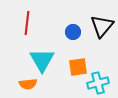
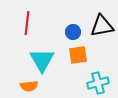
black triangle: rotated 40 degrees clockwise
orange square: moved 12 px up
orange semicircle: moved 1 px right, 2 px down
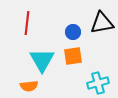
black triangle: moved 3 px up
orange square: moved 5 px left, 1 px down
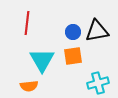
black triangle: moved 5 px left, 8 px down
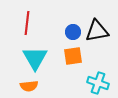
cyan triangle: moved 7 px left, 2 px up
cyan cross: rotated 35 degrees clockwise
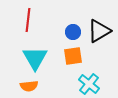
red line: moved 1 px right, 3 px up
black triangle: moved 2 px right; rotated 20 degrees counterclockwise
cyan cross: moved 9 px left, 1 px down; rotated 20 degrees clockwise
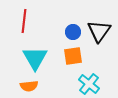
red line: moved 4 px left, 1 px down
black triangle: rotated 25 degrees counterclockwise
